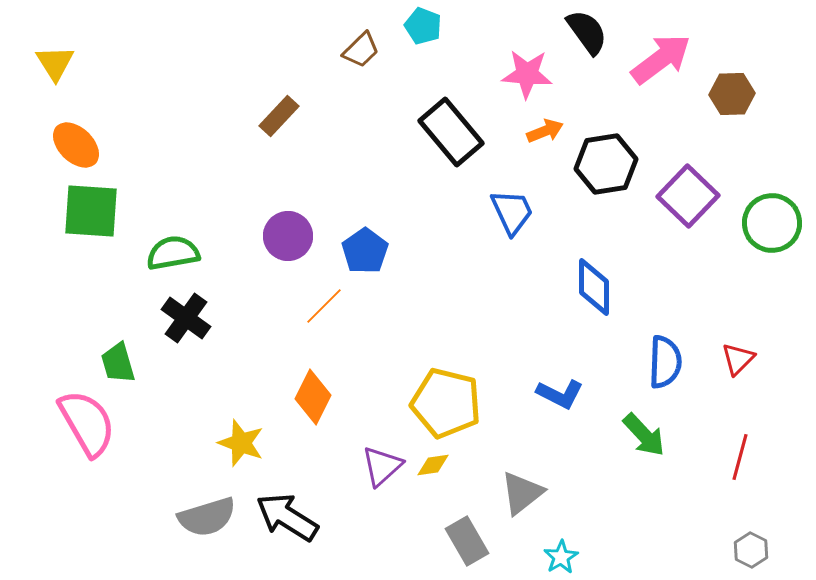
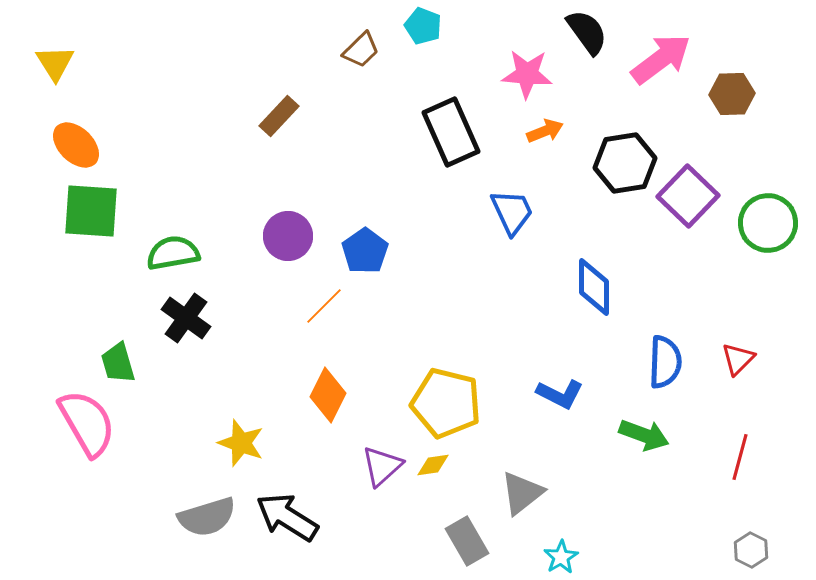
black rectangle: rotated 16 degrees clockwise
black hexagon: moved 19 px right, 1 px up
green circle: moved 4 px left
orange diamond: moved 15 px right, 2 px up
green arrow: rotated 27 degrees counterclockwise
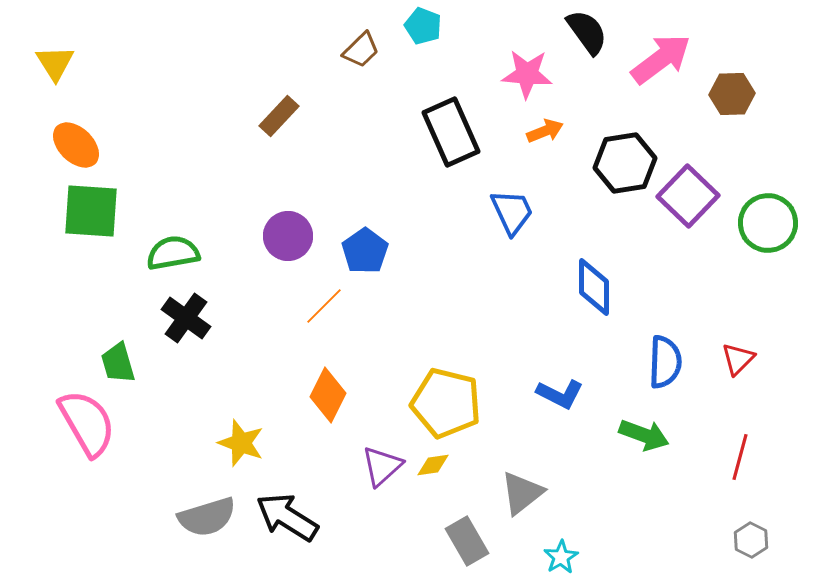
gray hexagon: moved 10 px up
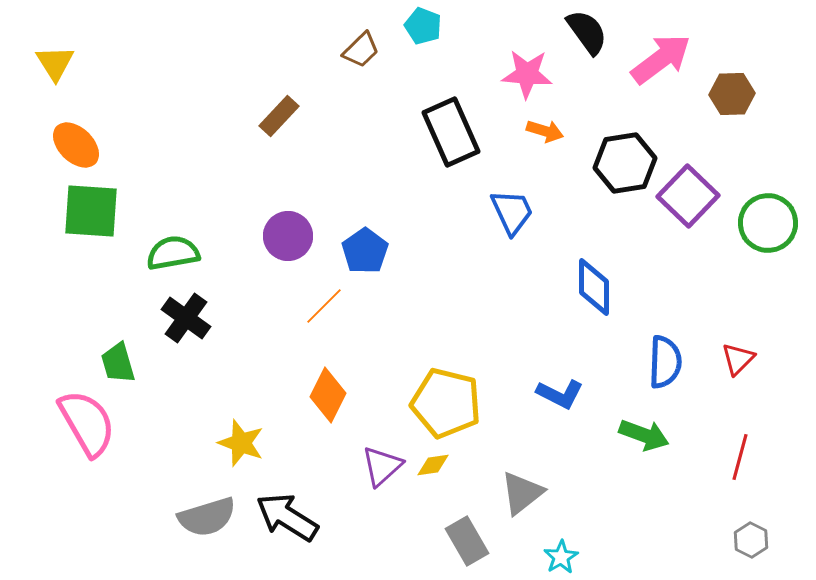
orange arrow: rotated 39 degrees clockwise
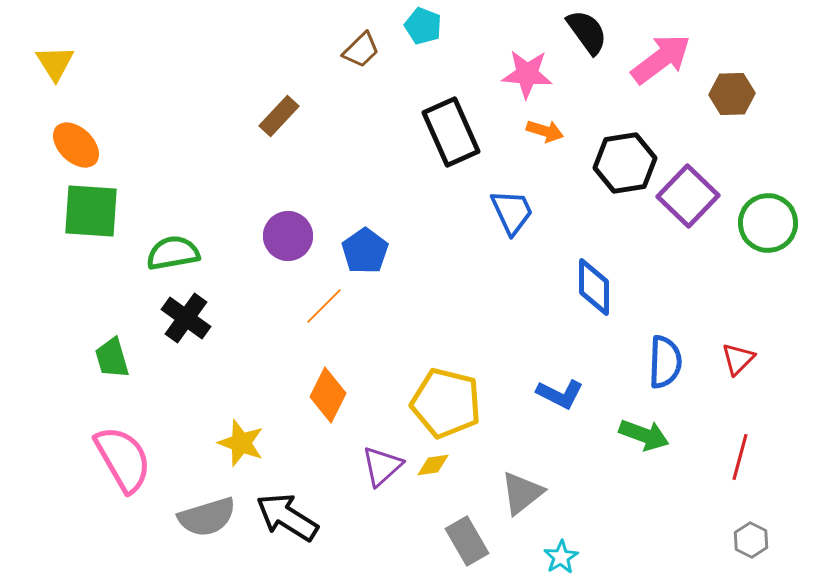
green trapezoid: moved 6 px left, 5 px up
pink semicircle: moved 36 px right, 36 px down
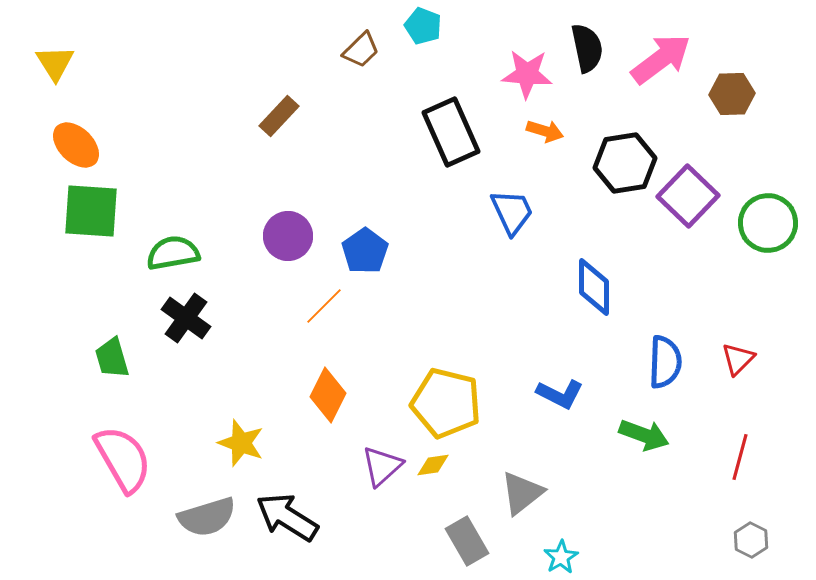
black semicircle: moved 16 px down; rotated 24 degrees clockwise
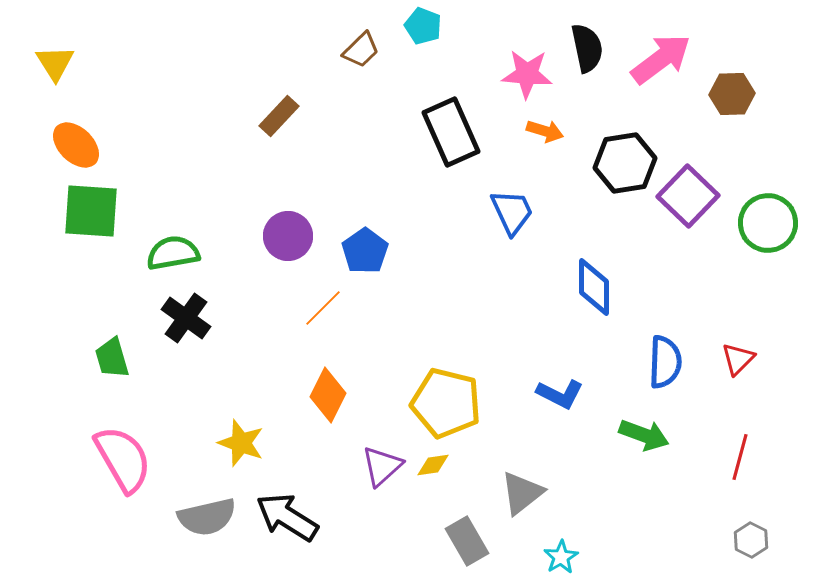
orange line: moved 1 px left, 2 px down
gray semicircle: rotated 4 degrees clockwise
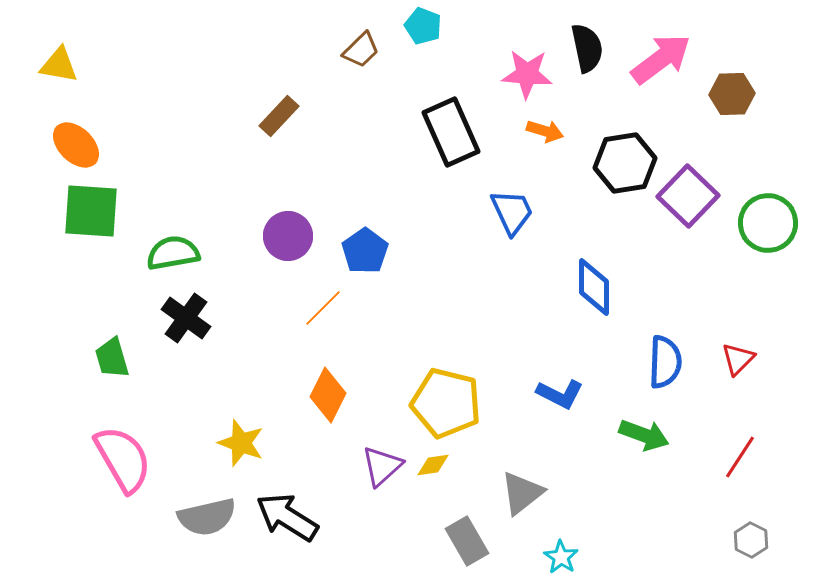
yellow triangle: moved 4 px right, 2 px down; rotated 48 degrees counterclockwise
red line: rotated 18 degrees clockwise
cyan star: rotated 8 degrees counterclockwise
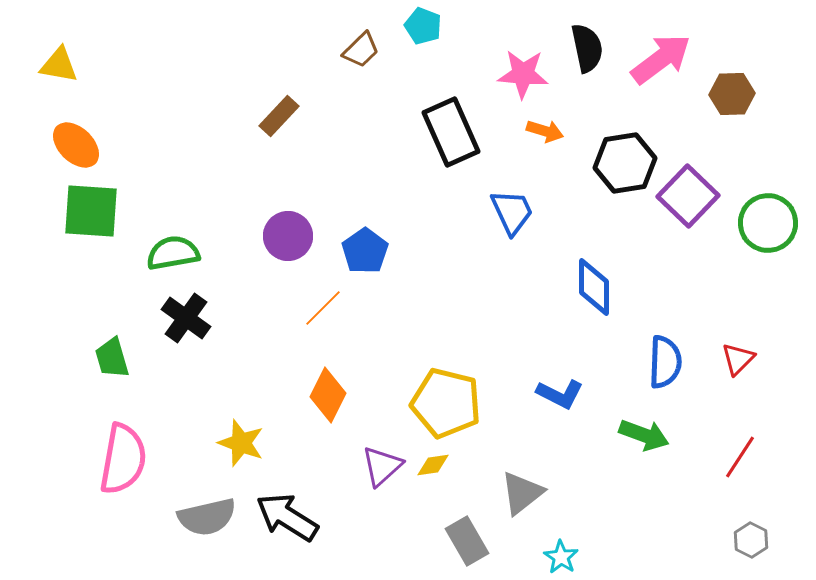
pink star: moved 4 px left
pink semicircle: rotated 40 degrees clockwise
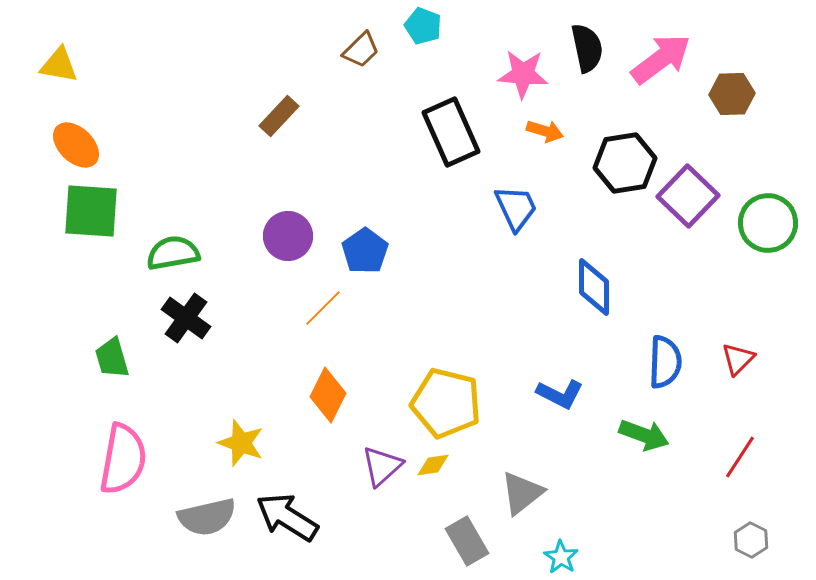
blue trapezoid: moved 4 px right, 4 px up
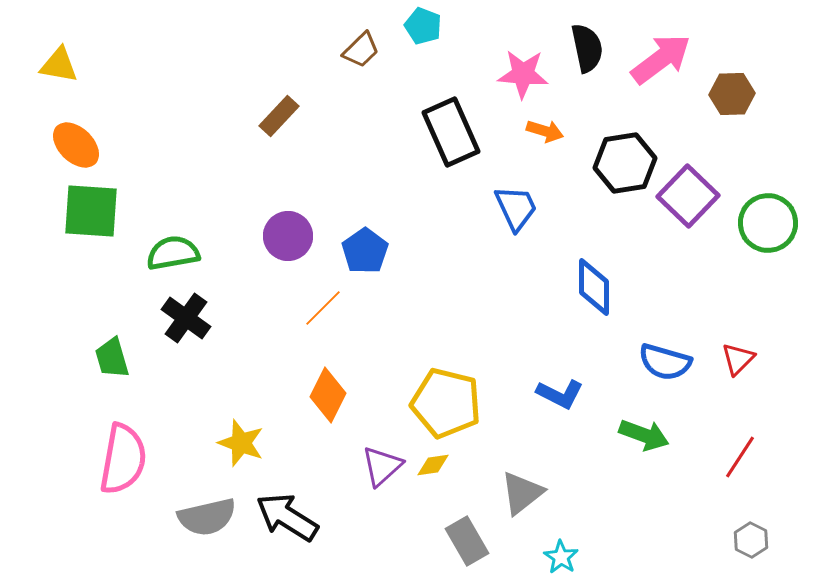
blue semicircle: rotated 104 degrees clockwise
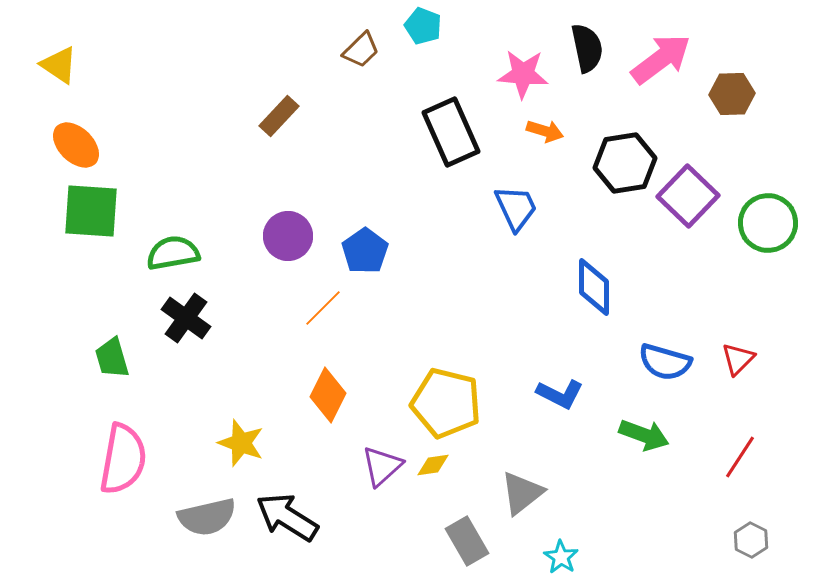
yellow triangle: rotated 24 degrees clockwise
